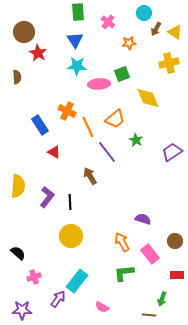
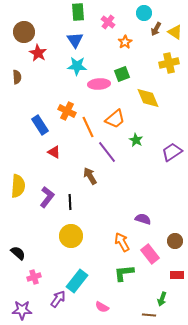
orange star at (129, 43): moved 4 px left, 1 px up; rotated 24 degrees counterclockwise
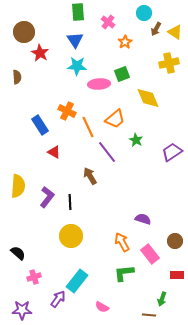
red star at (38, 53): moved 2 px right
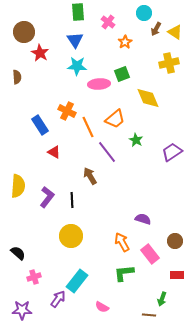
black line at (70, 202): moved 2 px right, 2 px up
